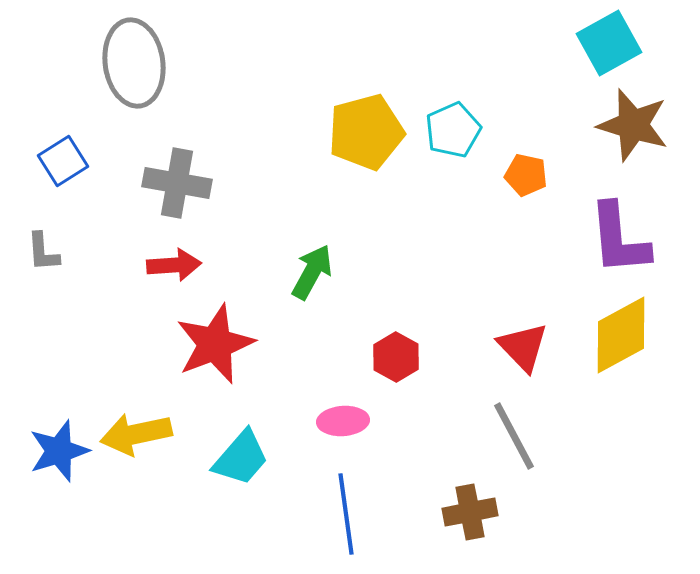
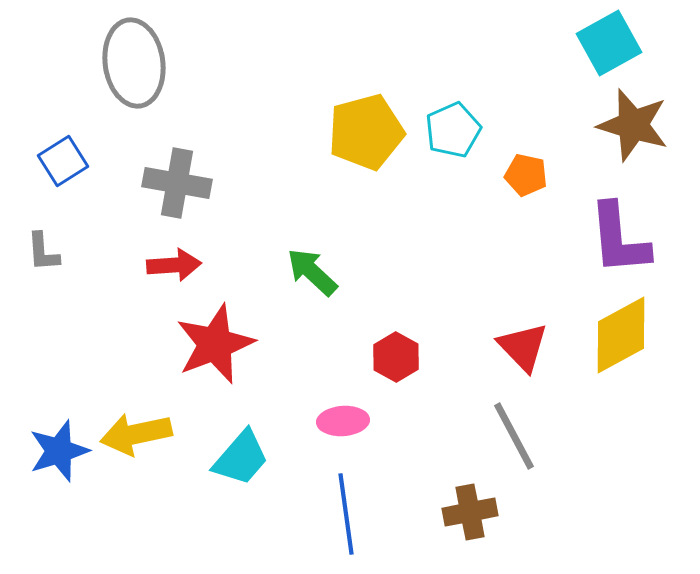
green arrow: rotated 76 degrees counterclockwise
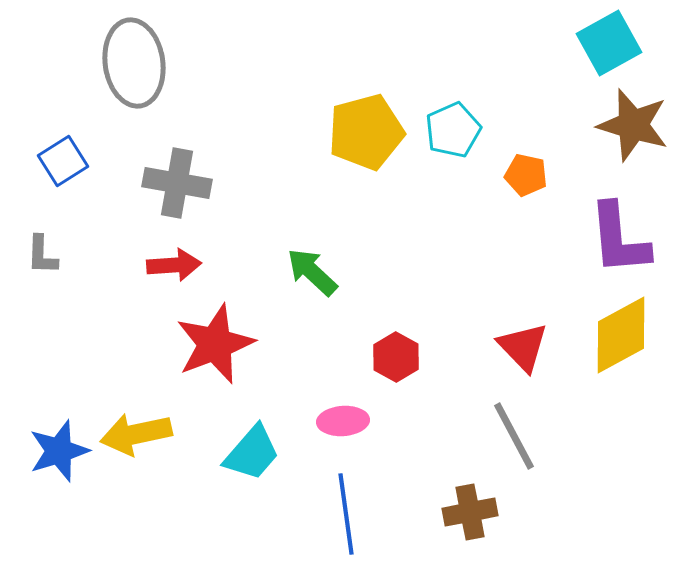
gray L-shape: moved 1 px left, 3 px down; rotated 6 degrees clockwise
cyan trapezoid: moved 11 px right, 5 px up
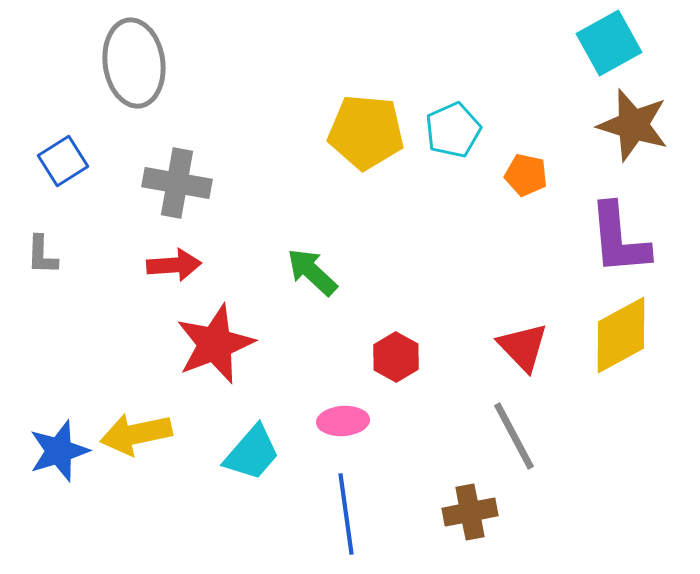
yellow pentagon: rotated 20 degrees clockwise
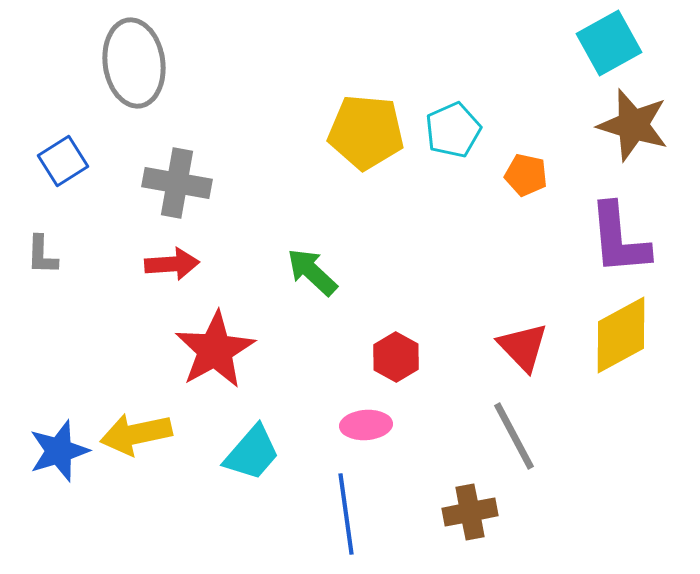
red arrow: moved 2 px left, 1 px up
red star: moved 6 px down; rotated 8 degrees counterclockwise
pink ellipse: moved 23 px right, 4 px down
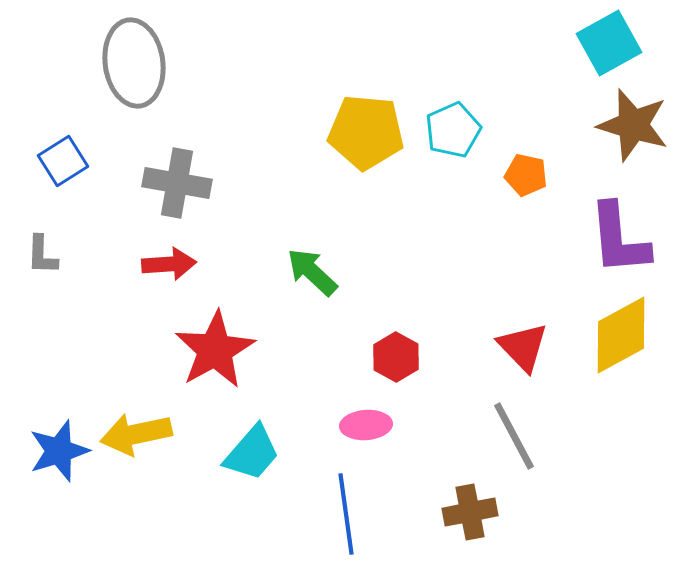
red arrow: moved 3 px left
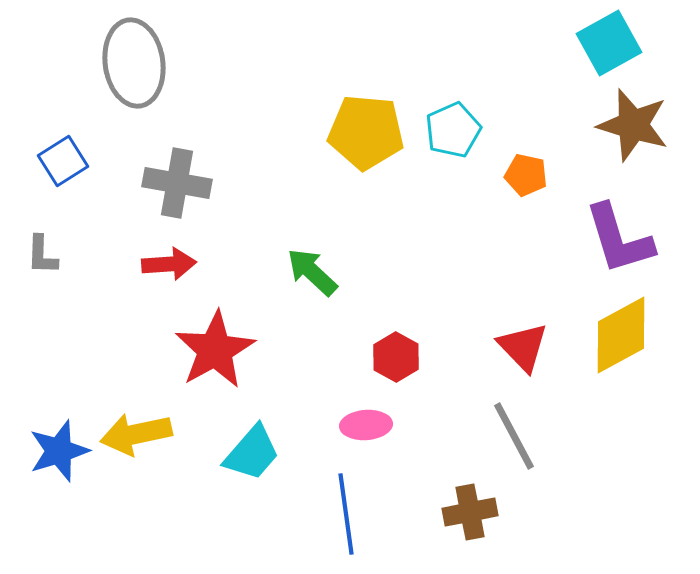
purple L-shape: rotated 12 degrees counterclockwise
